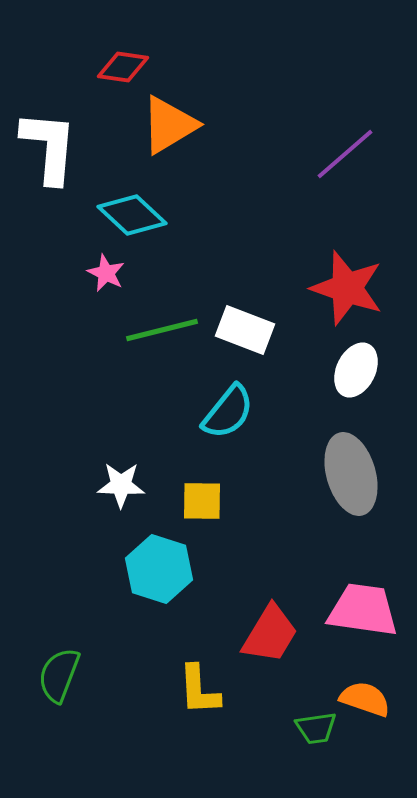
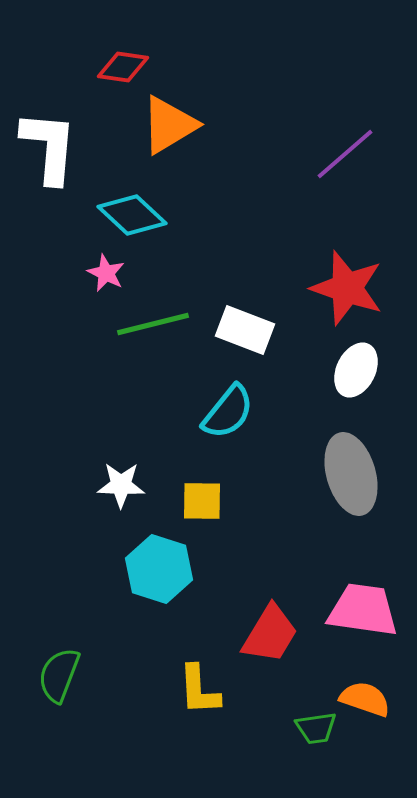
green line: moved 9 px left, 6 px up
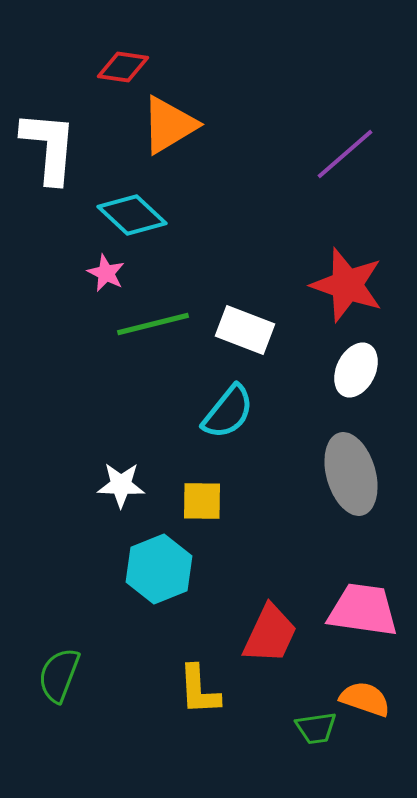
red star: moved 3 px up
cyan hexagon: rotated 20 degrees clockwise
red trapezoid: rotated 6 degrees counterclockwise
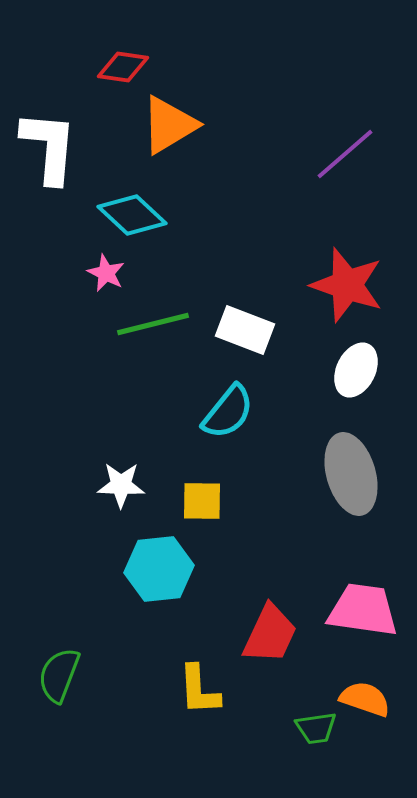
cyan hexagon: rotated 16 degrees clockwise
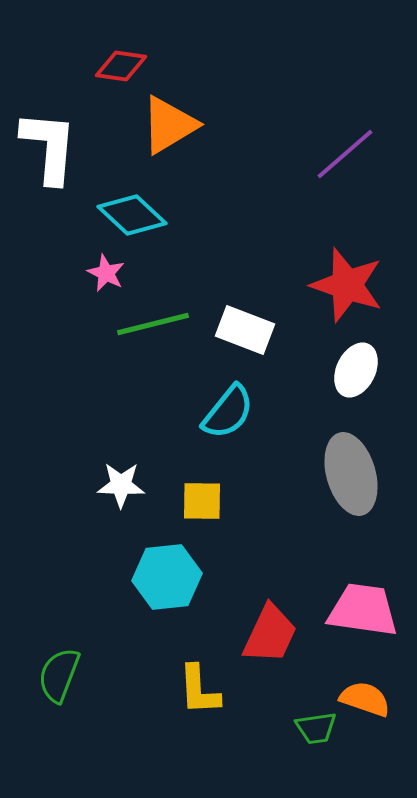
red diamond: moved 2 px left, 1 px up
cyan hexagon: moved 8 px right, 8 px down
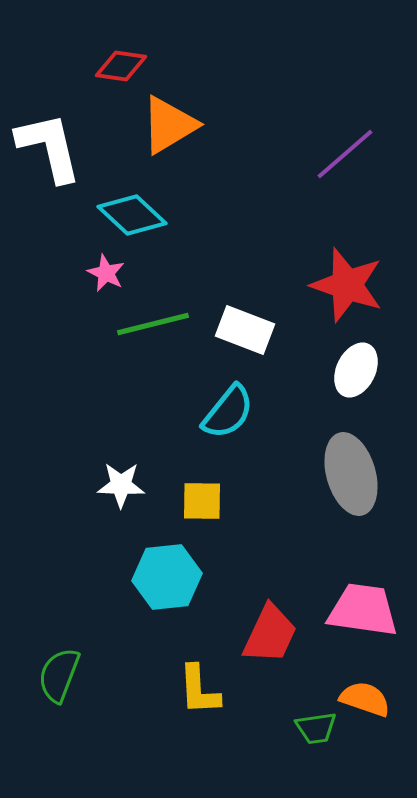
white L-shape: rotated 18 degrees counterclockwise
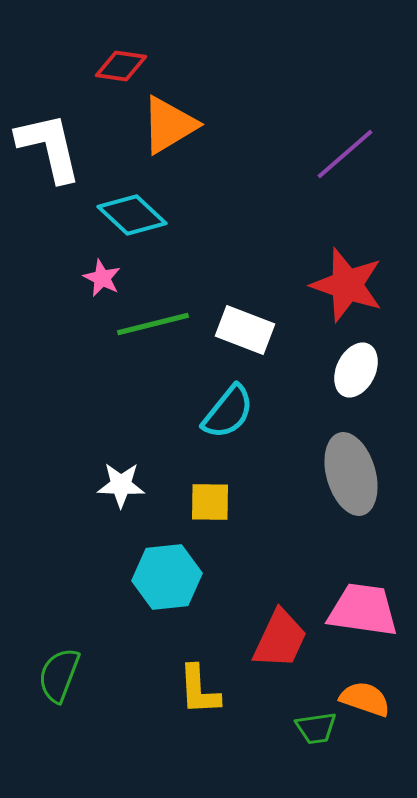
pink star: moved 4 px left, 5 px down
yellow square: moved 8 px right, 1 px down
red trapezoid: moved 10 px right, 5 px down
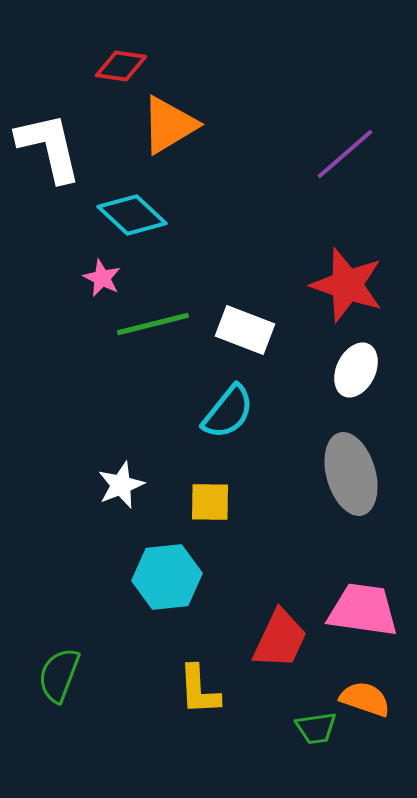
white star: rotated 24 degrees counterclockwise
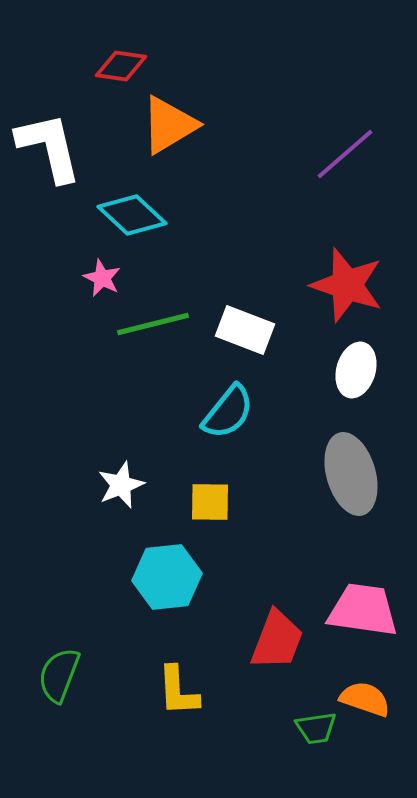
white ellipse: rotated 10 degrees counterclockwise
red trapezoid: moved 3 px left, 1 px down; rotated 4 degrees counterclockwise
yellow L-shape: moved 21 px left, 1 px down
